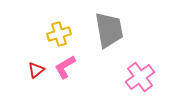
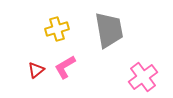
yellow cross: moved 2 px left, 5 px up
pink cross: moved 3 px right
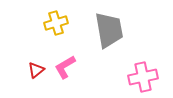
yellow cross: moved 1 px left, 6 px up
pink cross: rotated 24 degrees clockwise
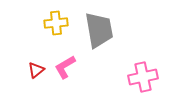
yellow cross: rotated 10 degrees clockwise
gray trapezoid: moved 10 px left
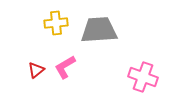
gray trapezoid: rotated 84 degrees counterclockwise
pink cross: rotated 32 degrees clockwise
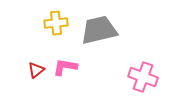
gray trapezoid: rotated 9 degrees counterclockwise
pink L-shape: rotated 40 degrees clockwise
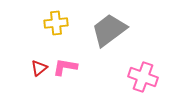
gray trapezoid: moved 10 px right; rotated 24 degrees counterclockwise
red triangle: moved 3 px right, 2 px up
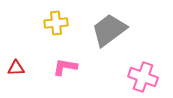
red triangle: moved 23 px left; rotated 36 degrees clockwise
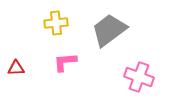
pink L-shape: moved 5 px up; rotated 15 degrees counterclockwise
pink cross: moved 4 px left
